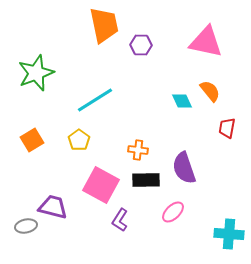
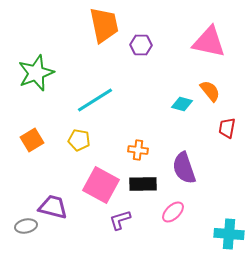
pink triangle: moved 3 px right
cyan diamond: moved 3 px down; rotated 50 degrees counterclockwise
yellow pentagon: rotated 25 degrees counterclockwise
black rectangle: moved 3 px left, 4 px down
purple L-shape: rotated 40 degrees clockwise
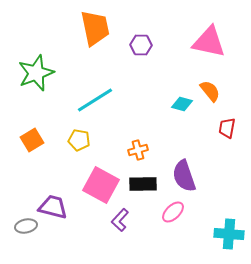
orange trapezoid: moved 9 px left, 3 px down
orange cross: rotated 24 degrees counterclockwise
purple semicircle: moved 8 px down
purple L-shape: rotated 30 degrees counterclockwise
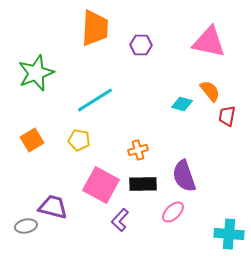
orange trapezoid: rotated 15 degrees clockwise
red trapezoid: moved 12 px up
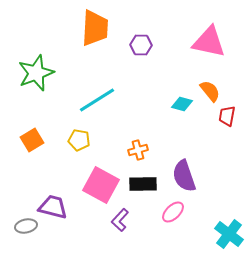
cyan line: moved 2 px right
cyan cross: rotated 32 degrees clockwise
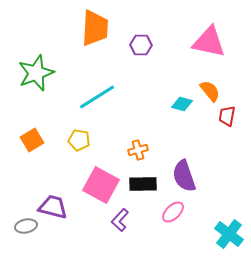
cyan line: moved 3 px up
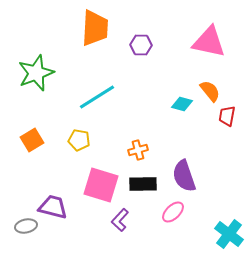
pink square: rotated 12 degrees counterclockwise
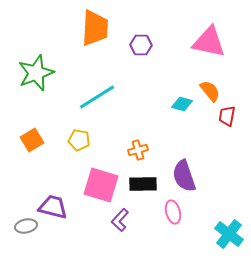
pink ellipse: rotated 60 degrees counterclockwise
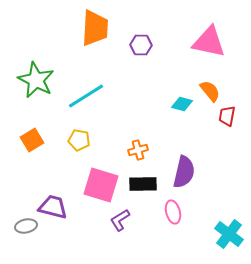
green star: moved 7 px down; rotated 24 degrees counterclockwise
cyan line: moved 11 px left, 1 px up
purple semicircle: moved 4 px up; rotated 148 degrees counterclockwise
purple L-shape: rotated 15 degrees clockwise
